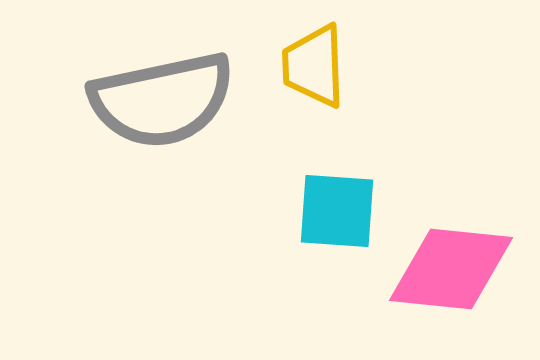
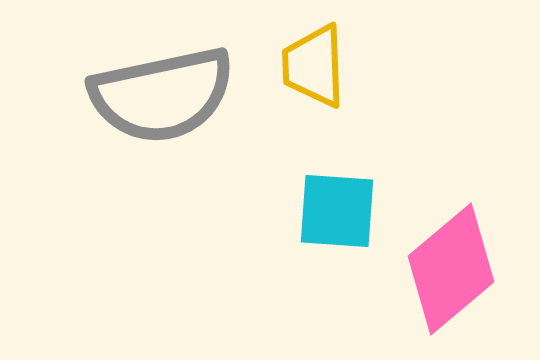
gray semicircle: moved 5 px up
pink diamond: rotated 46 degrees counterclockwise
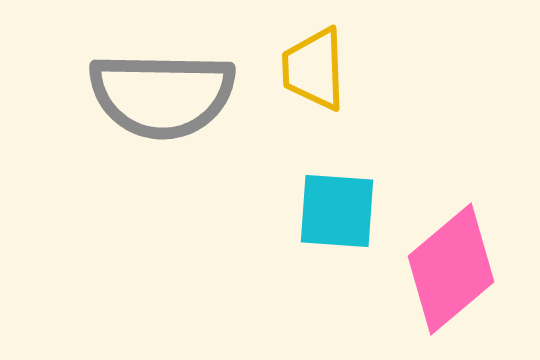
yellow trapezoid: moved 3 px down
gray semicircle: rotated 13 degrees clockwise
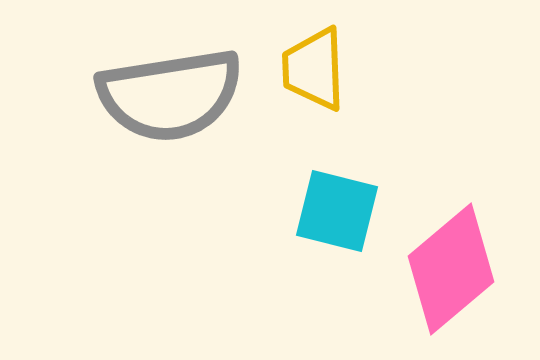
gray semicircle: moved 8 px right; rotated 10 degrees counterclockwise
cyan square: rotated 10 degrees clockwise
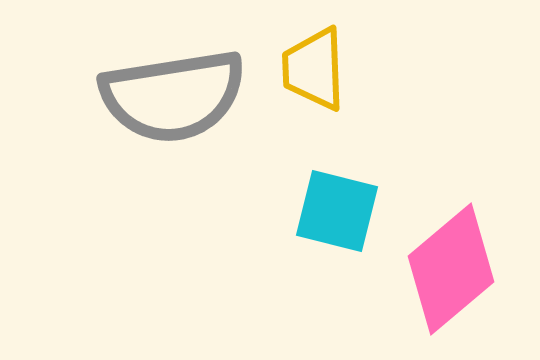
gray semicircle: moved 3 px right, 1 px down
